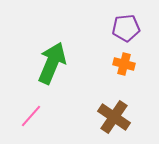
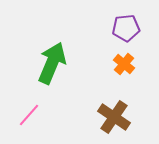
orange cross: rotated 25 degrees clockwise
pink line: moved 2 px left, 1 px up
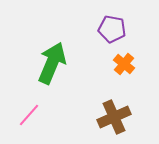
purple pentagon: moved 14 px left, 1 px down; rotated 16 degrees clockwise
brown cross: rotated 32 degrees clockwise
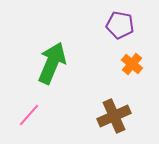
purple pentagon: moved 8 px right, 4 px up
orange cross: moved 8 px right
brown cross: moved 1 px up
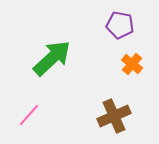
green arrow: moved 5 px up; rotated 24 degrees clockwise
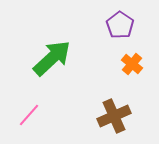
purple pentagon: rotated 24 degrees clockwise
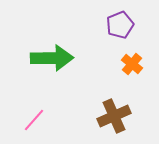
purple pentagon: rotated 16 degrees clockwise
green arrow: rotated 42 degrees clockwise
pink line: moved 5 px right, 5 px down
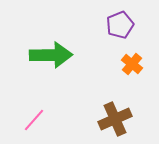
green arrow: moved 1 px left, 3 px up
brown cross: moved 1 px right, 3 px down
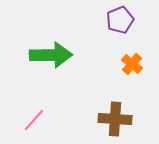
purple pentagon: moved 5 px up
brown cross: rotated 28 degrees clockwise
